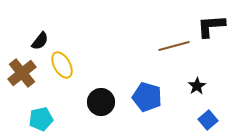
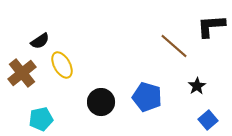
black semicircle: rotated 18 degrees clockwise
brown line: rotated 56 degrees clockwise
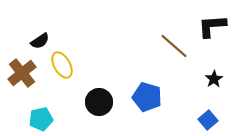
black L-shape: moved 1 px right
black star: moved 17 px right, 7 px up
black circle: moved 2 px left
